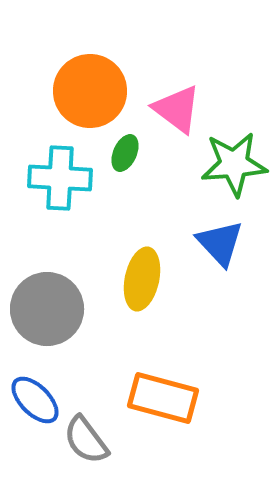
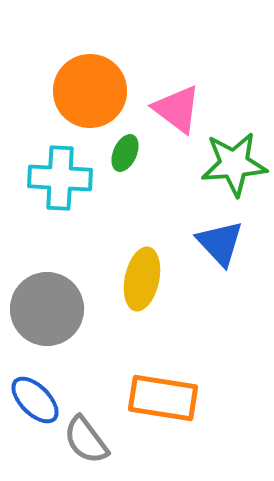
orange rectangle: rotated 6 degrees counterclockwise
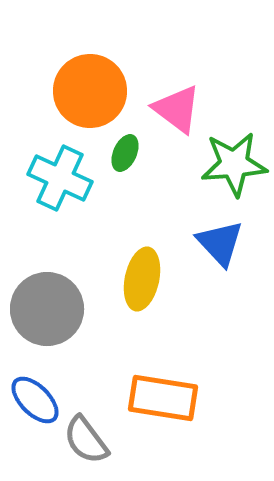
cyan cross: rotated 22 degrees clockwise
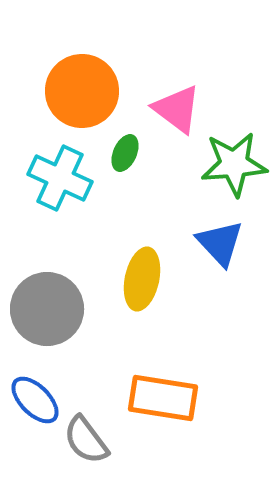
orange circle: moved 8 px left
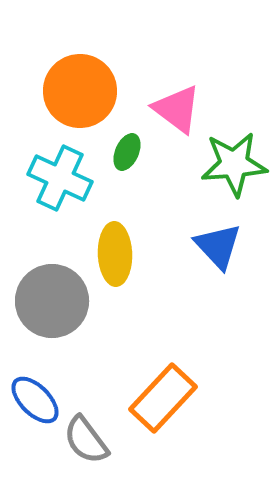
orange circle: moved 2 px left
green ellipse: moved 2 px right, 1 px up
blue triangle: moved 2 px left, 3 px down
yellow ellipse: moved 27 px left, 25 px up; rotated 14 degrees counterclockwise
gray circle: moved 5 px right, 8 px up
orange rectangle: rotated 56 degrees counterclockwise
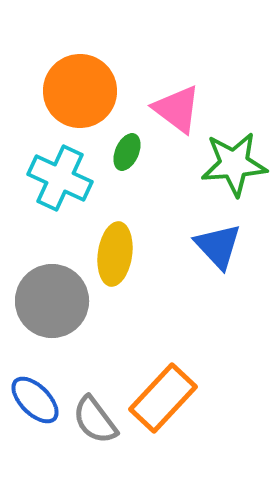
yellow ellipse: rotated 10 degrees clockwise
gray semicircle: moved 9 px right, 20 px up
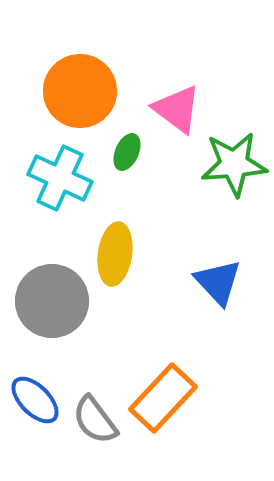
blue triangle: moved 36 px down
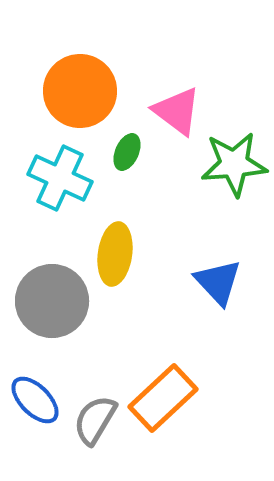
pink triangle: moved 2 px down
orange rectangle: rotated 4 degrees clockwise
gray semicircle: rotated 68 degrees clockwise
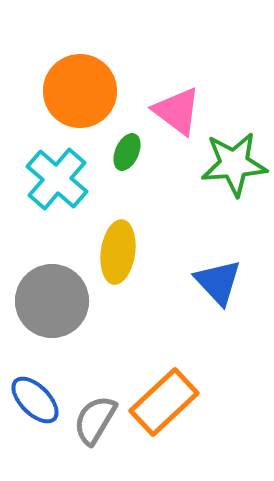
cyan cross: moved 3 px left, 1 px down; rotated 16 degrees clockwise
yellow ellipse: moved 3 px right, 2 px up
orange rectangle: moved 1 px right, 4 px down
